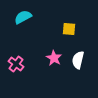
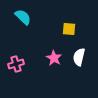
cyan semicircle: rotated 72 degrees clockwise
white semicircle: moved 1 px right, 3 px up
pink cross: rotated 35 degrees clockwise
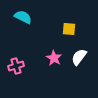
cyan semicircle: rotated 18 degrees counterclockwise
white semicircle: rotated 24 degrees clockwise
pink cross: moved 2 px down
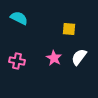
cyan semicircle: moved 4 px left, 1 px down
pink cross: moved 1 px right, 5 px up; rotated 28 degrees clockwise
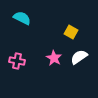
cyan semicircle: moved 3 px right
yellow square: moved 2 px right, 3 px down; rotated 24 degrees clockwise
white semicircle: rotated 18 degrees clockwise
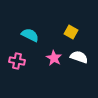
cyan semicircle: moved 8 px right, 17 px down
white semicircle: rotated 54 degrees clockwise
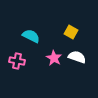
cyan semicircle: moved 1 px right, 1 px down
white semicircle: moved 2 px left
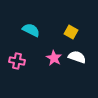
cyan semicircle: moved 6 px up
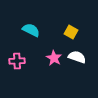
pink cross: rotated 14 degrees counterclockwise
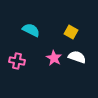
pink cross: rotated 14 degrees clockwise
